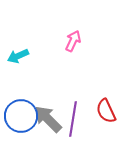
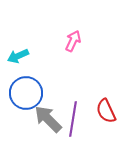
blue circle: moved 5 px right, 23 px up
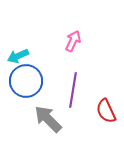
blue circle: moved 12 px up
purple line: moved 29 px up
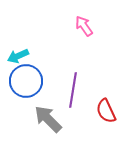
pink arrow: moved 11 px right, 15 px up; rotated 60 degrees counterclockwise
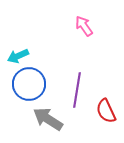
blue circle: moved 3 px right, 3 px down
purple line: moved 4 px right
gray arrow: rotated 12 degrees counterclockwise
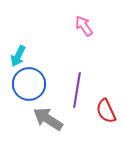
cyan arrow: rotated 40 degrees counterclockwise
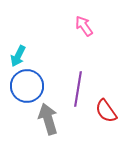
blue circle: moved 2 px left, 2 px down
purple line: moved 1 px right, 1 px up
red semicircle: rotated 10 degrees counterclockwise
gray arrow: rotated 40 degrees clockwise
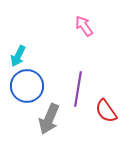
gray arrow: moved 1 px right; rotated 140 degrees counterclockwise
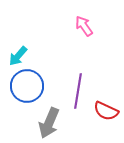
cyan arrow: rotated 15 degrees clockwise
purple line: moved 2 px down
red semicircle: rotated 30 degrees counterclockwise
gray arrow: moved 4 px down
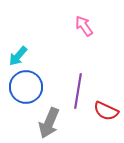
blue circle: moved 1 px left, 1 px down
